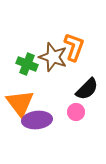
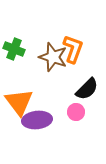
orange L-shape: moved 1 px left, 2 px down
green cross: moved 13 px left, 15 px up
orange triangle: moved 1 px left, 1 px up
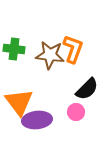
green cross: rotated 15 degrees counterclockwise
brown star: moved 3 px left, 2 px up; rotated 12 degrees counterclockwise
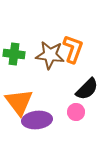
green cross: moved 5 px down
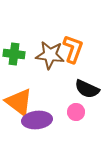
black semicircle: rotated 70 degrees clockwise
orange triangle: rotated 16 degrees counterclockwise
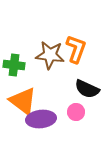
orange L-shape: moved 3 px right
green cross: moved 11 px down
orange triangle: moved 4 px right, 1 px up
purple ellipse: moved 4 px right, 1 px up
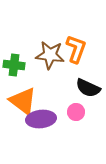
black semicircle: moved 1 px right, 1 px up
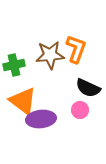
brown star: rotated 12 degrees counterclockwise
green cross: rotated 20 degrees counterclockwise
pink circle: moved 4 px right, 2 px up
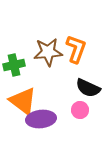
brown star: moved 2 px left, 3 px up
